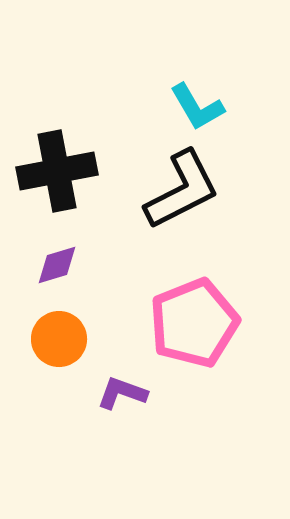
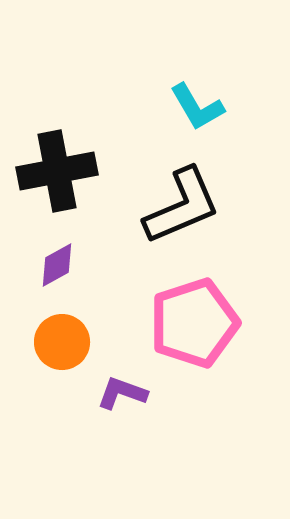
black L-shape: moved 16 px down; rotated 4 degrees clockwise
purple diamond: rotated 12 degrees counterclockwise
pink pentagon: rotated 4 degrees clockwise
orange circle: moved 3 px right, 3 px down
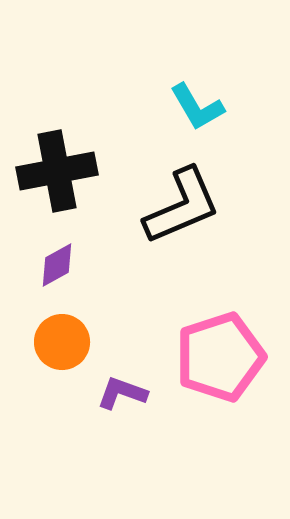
pink pentagon: moved 26 px right, 34 px down
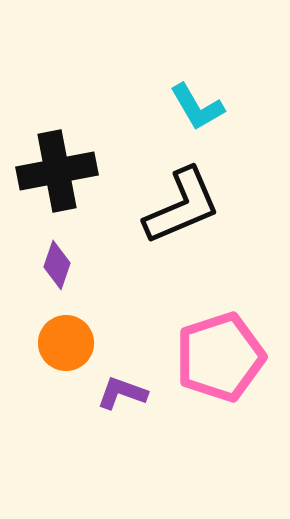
purple diamond: rotated 42 degrees counterclockwise
orange circle: moved 4 px right, 1 px down
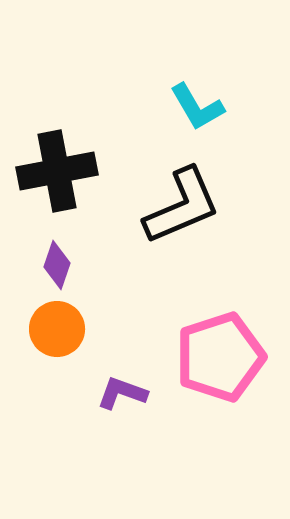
orange circle: moved 9 px left, 14 px up
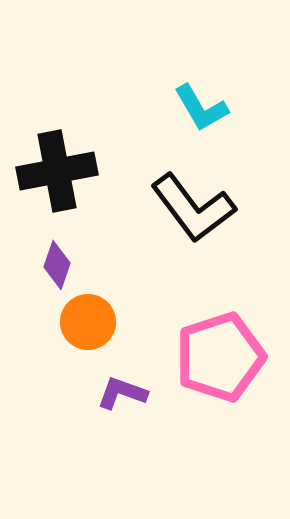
cyan L-shape: moved 4 px right, 1 px down
black L-shape: moved 11 px right, 2 px down; rotated 76 degrees clockwise
orange circle: moved 31 px right, 7 px up
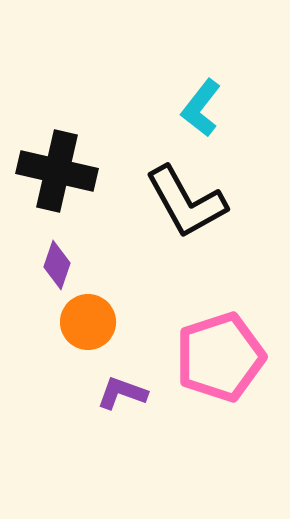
cyan L-shape: rotated 68 degrees clockwise
black cross: rotated 24 degrees clockwise
black L-shape: moved 7 px left, 6 px up; rotated 8 degrees clockwise
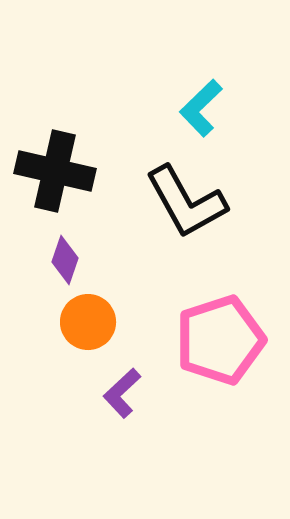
cyan L-shape: rotated 8 degrees clockwise
black cross: moved 2 px left
purple diamond: moved 8 px right, 5 px up
pink pentagon: moved 17 px up
purple L-shape: rotated 63 degrees counterclockwise
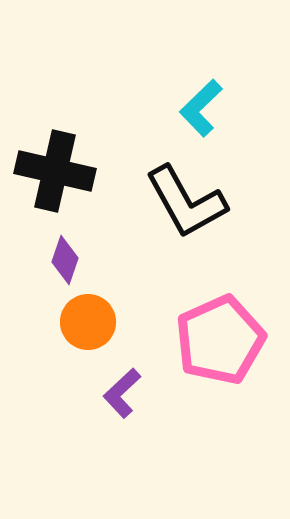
pink pentagon: rotated 6 degrees counterclockwise
